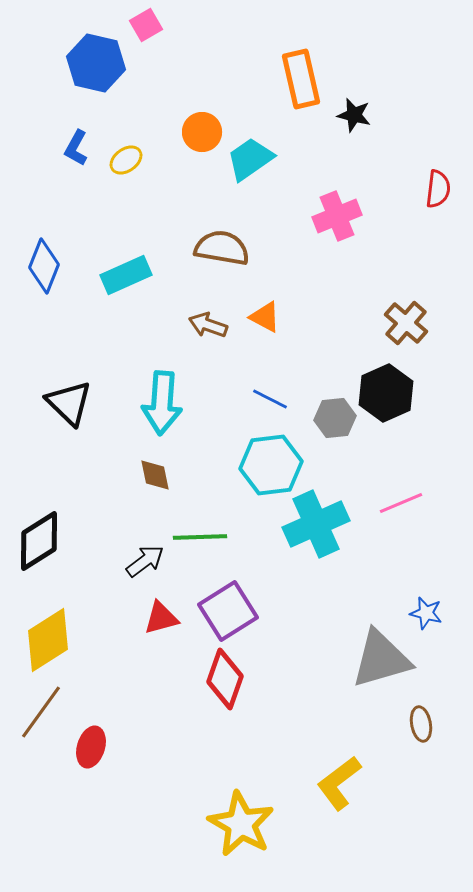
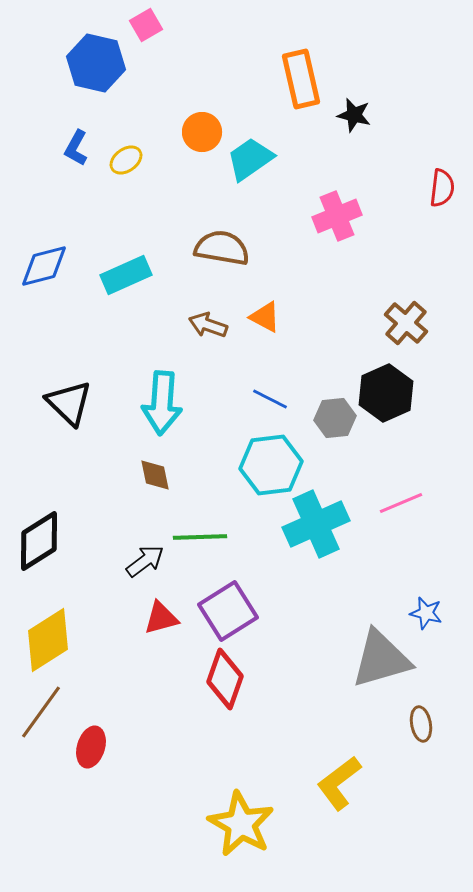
red semicircle: moved 4 px right, 1 px up
blue diamond: rotated 54 degrees clockwise
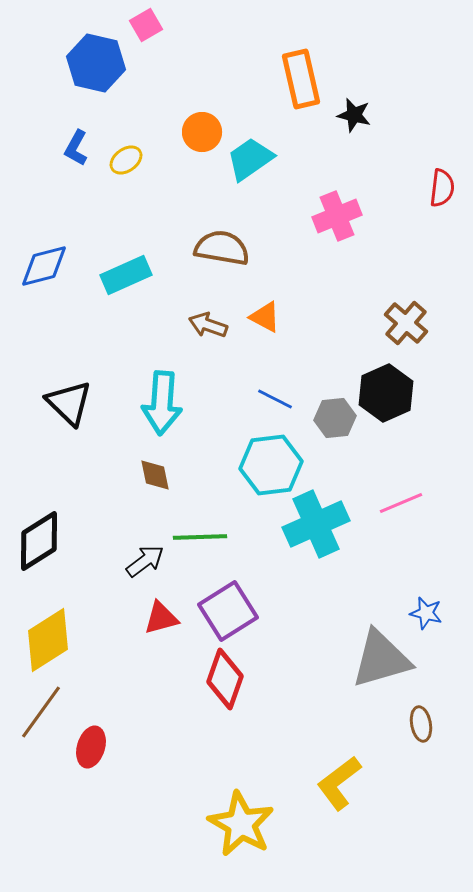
blue line: moved 5 px right
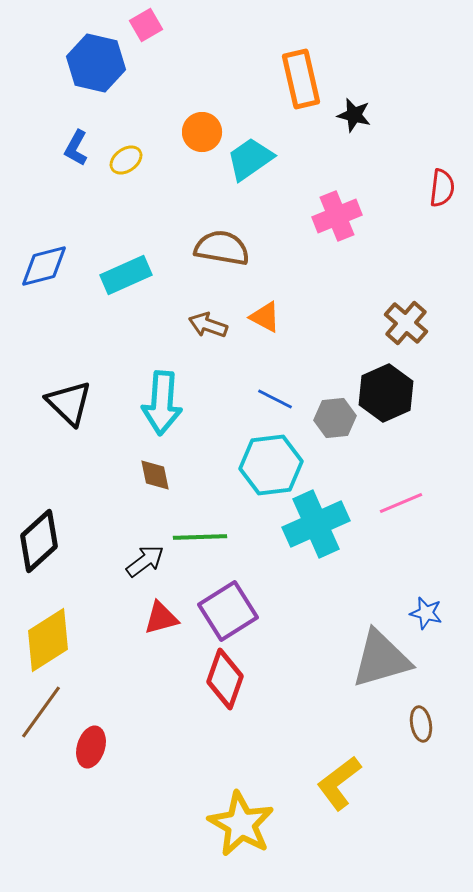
black diamond: rotated 10 degrees counterclockwise
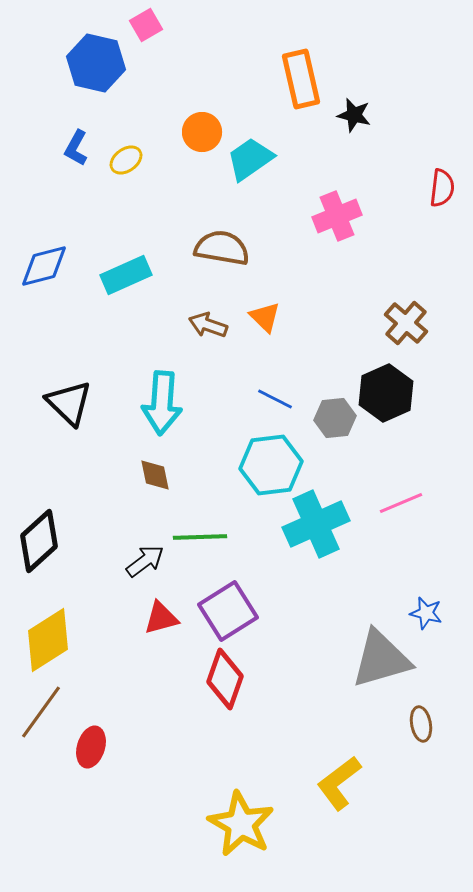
orange triangle: rotated 16 degrees clockwise
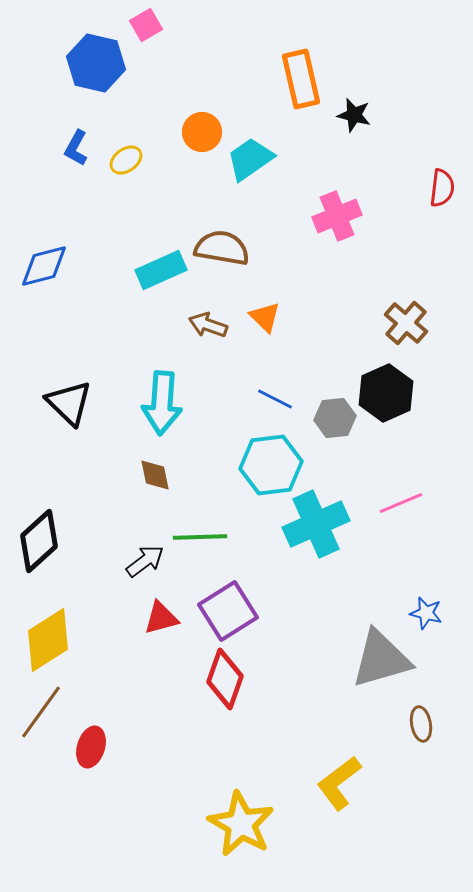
cyan rectangle: moved 35 px right, 5 px up
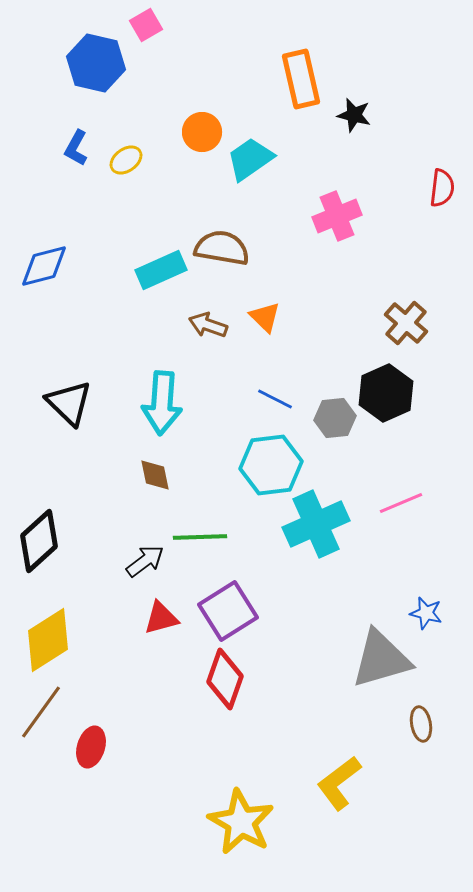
yellow star: moved 2 px up
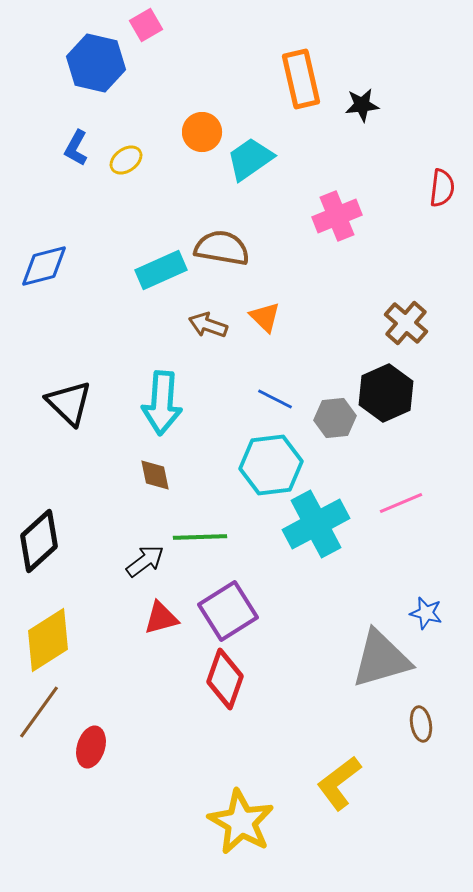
black star: moved 8 px right, 10 px up; rotated 20 degrees counterclockwise
cyan cross: rotated 4 degrees counterclockwise
brown line: moved 2 px left
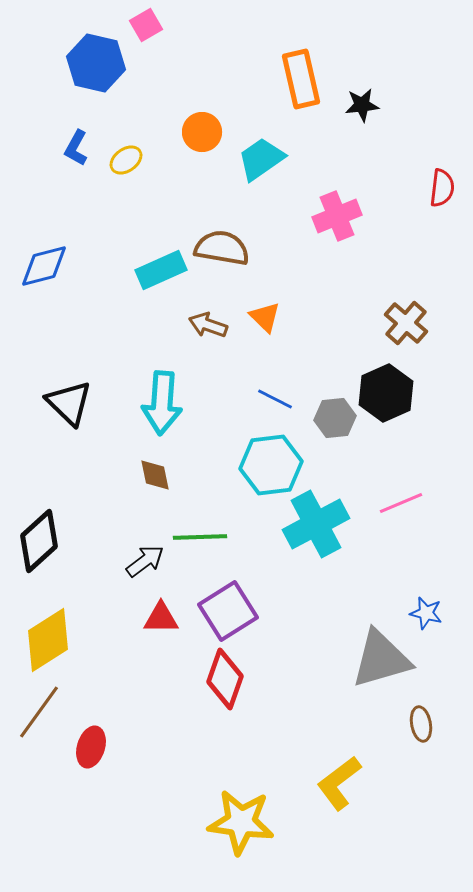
cyan trapezoid: moved 11 px right
red triangle: rotated 15 degrees clockwise
yellow star: rotated 22 degrees counterclockwise
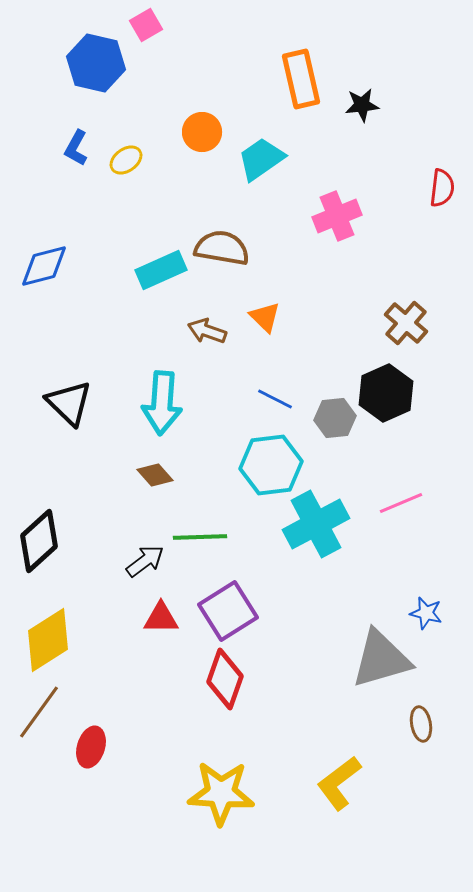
brown arrow: moved 1 px left, 6 px down
brown diamond: rotated 30 degrees counterclockwise
yellow star: moved 20 px left, 29 px up; rotated 4 degrees counterclockwise
